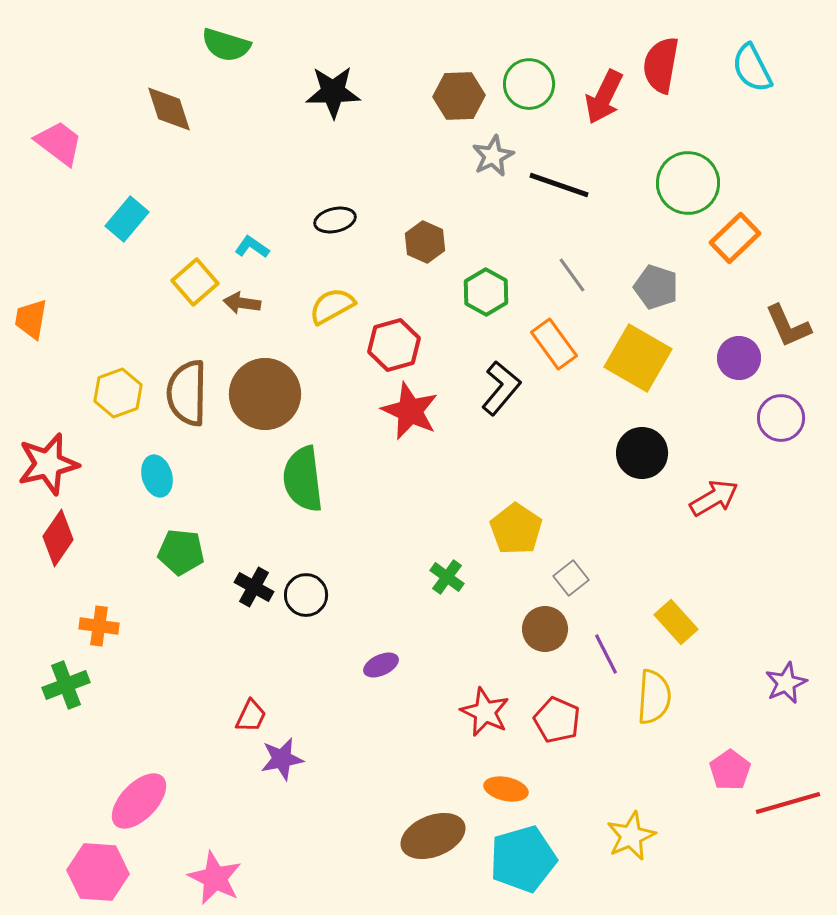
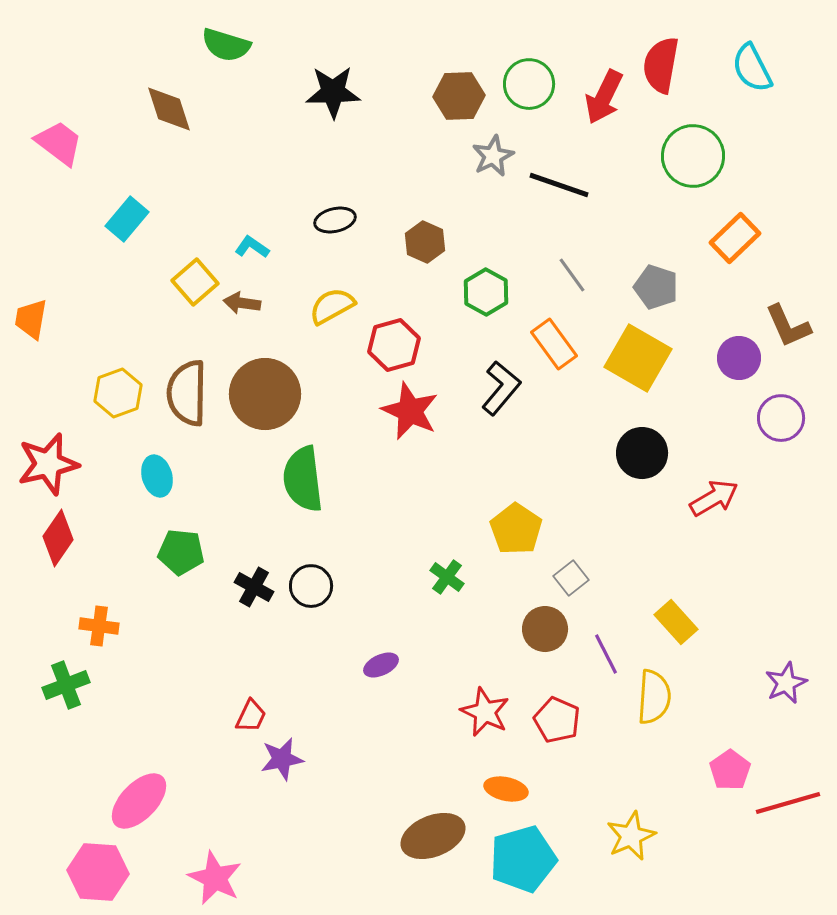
green circle at (688, 183): moved 5 px right, 27 px up
black circle at (306, 595): moved 5 px right, 9 px up
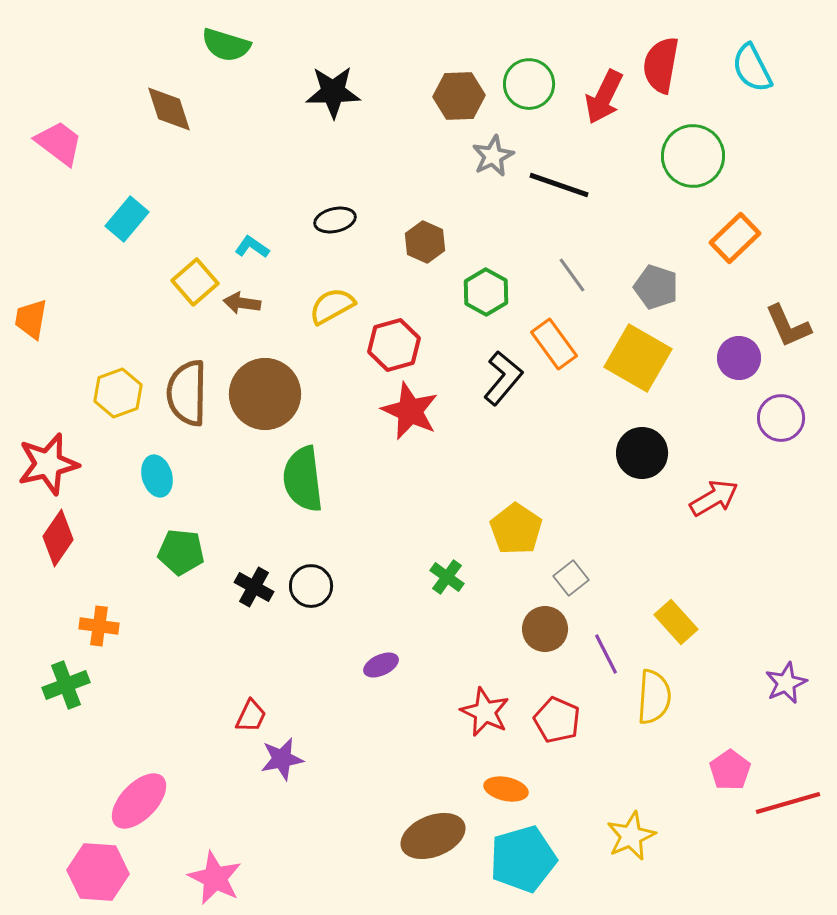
black L-shape at (501, 388): moved 2 px right, 10 px up
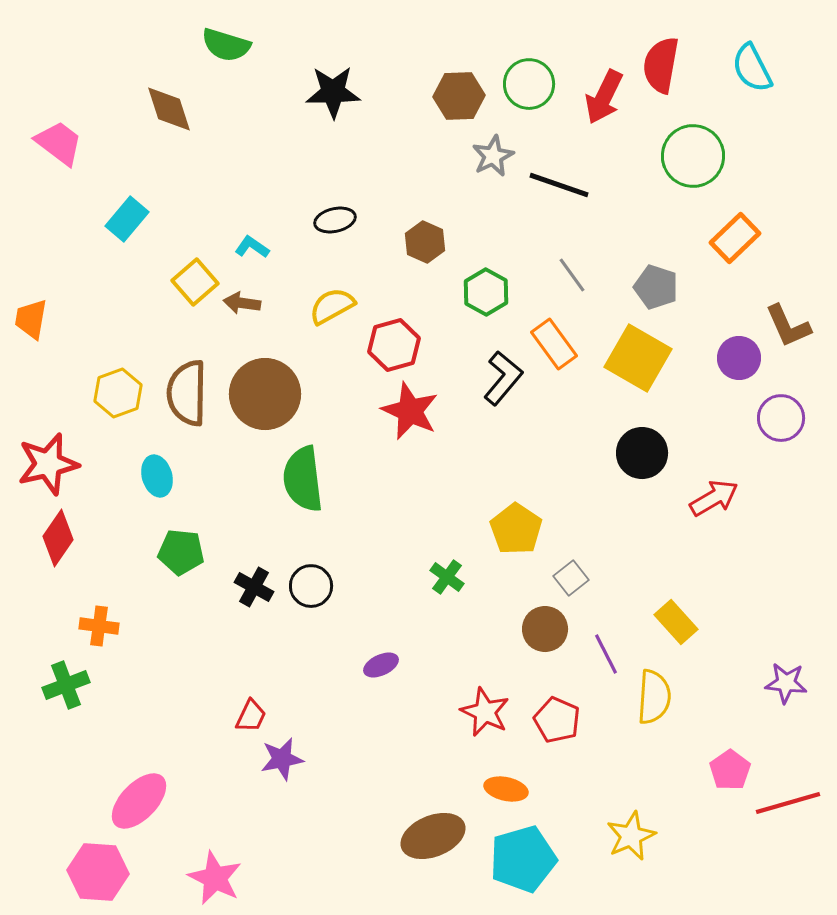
purple star at (786, 683): rotated 30 degrees clockwise
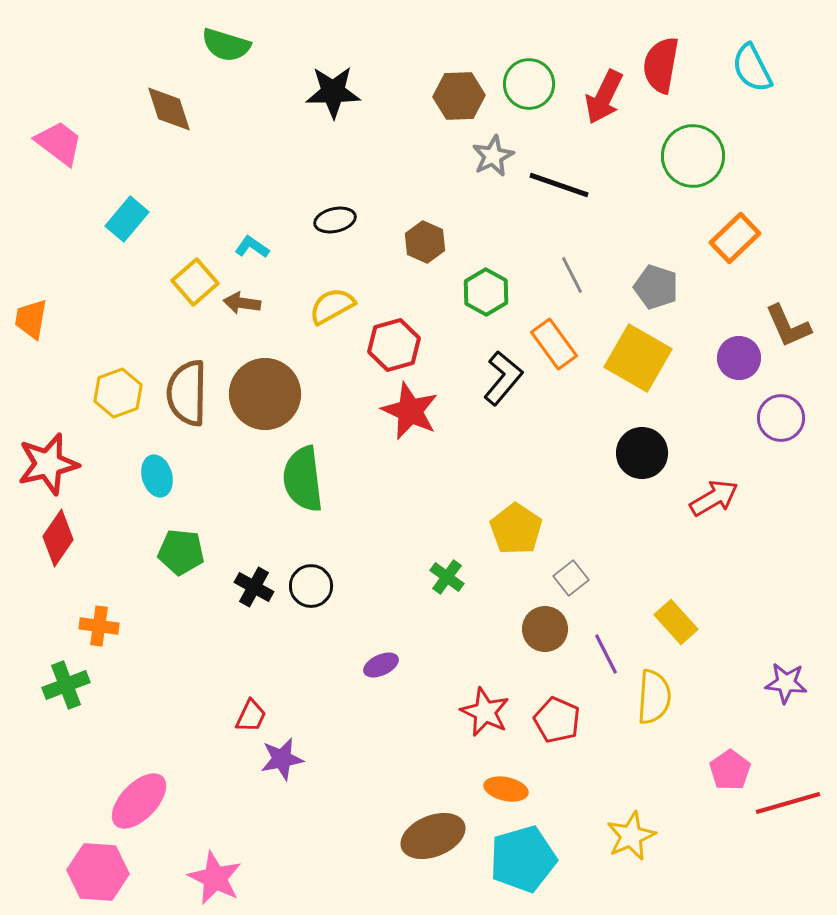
gray line at (572, 275): rotated 9 degrees clockwise
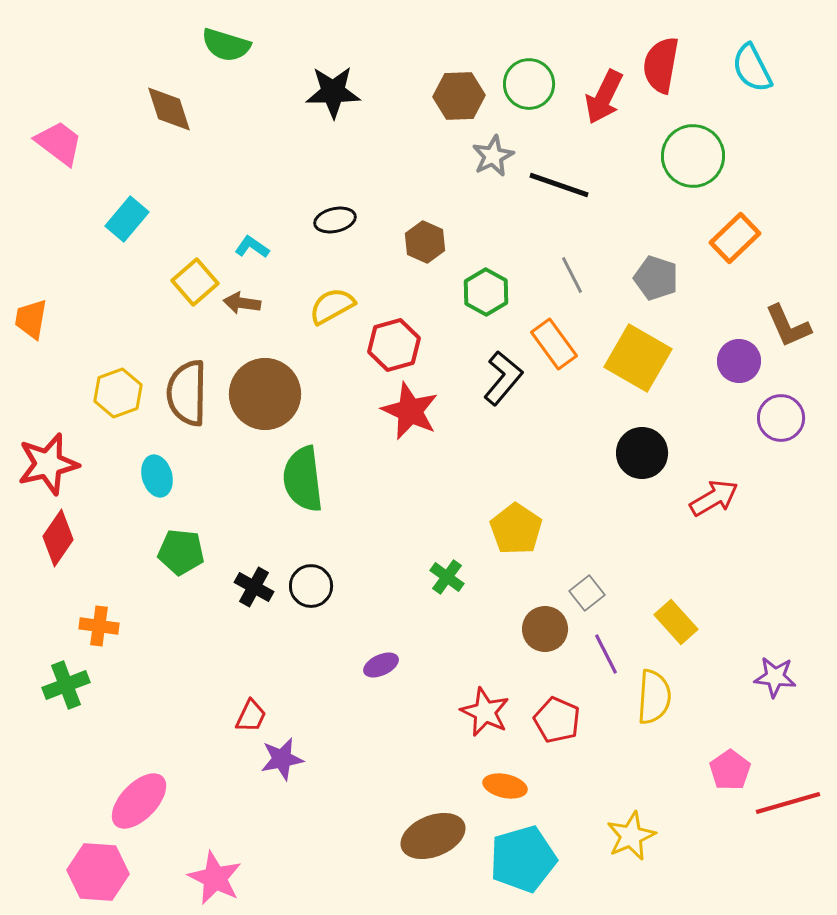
gray pentagon at (656, 287): moved 9 px up
purple circle at (739, 358): moved 3 px down
gray square at (571, 578): moved 16 px right, 15 px down
purple star at (786, 683): moved 11 px left, 6 px up
orange ellipse at (506, 789): moved 1 px left, 3 px up
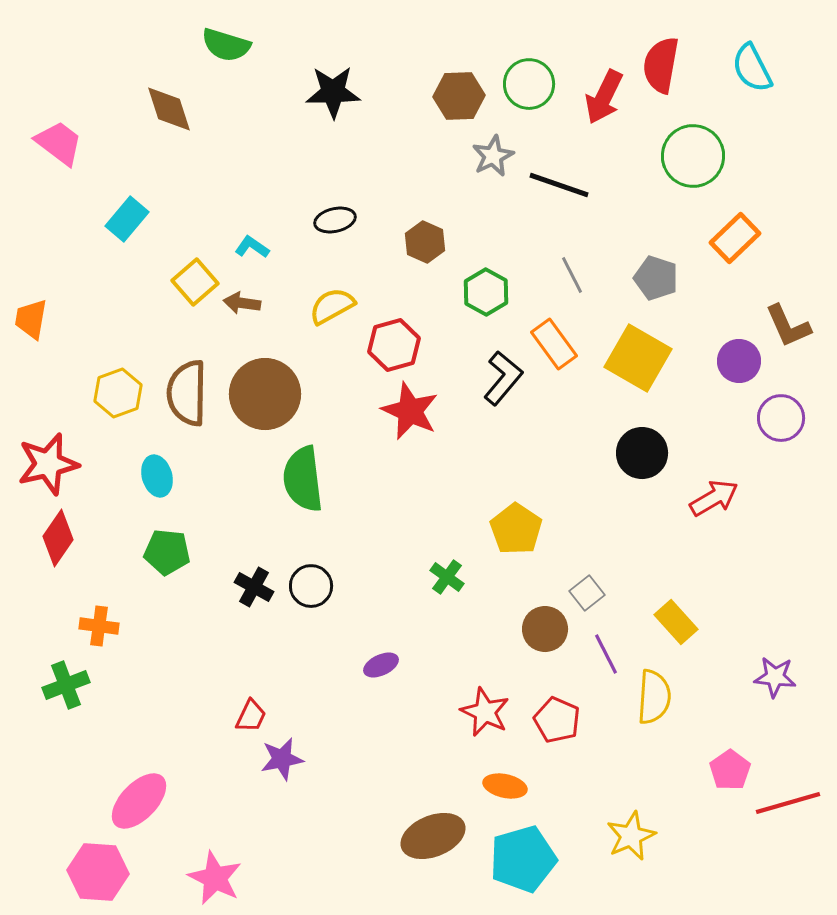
green pentagon at (181, 552): moved 14 px left
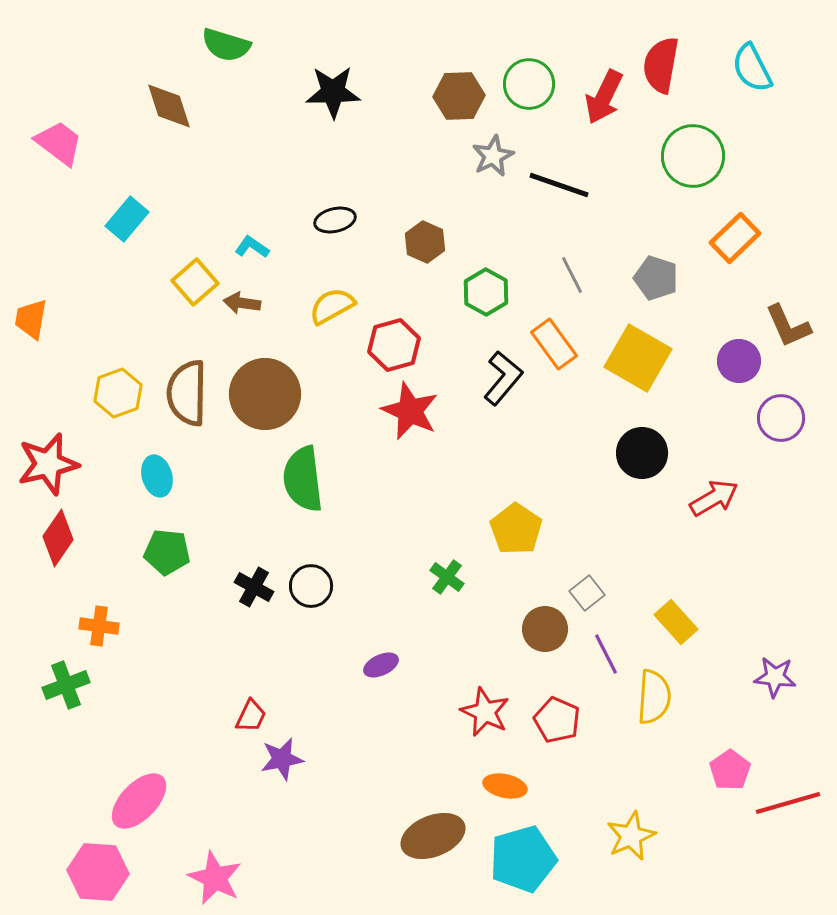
brown diamond at (169, 109): moved 3 px up
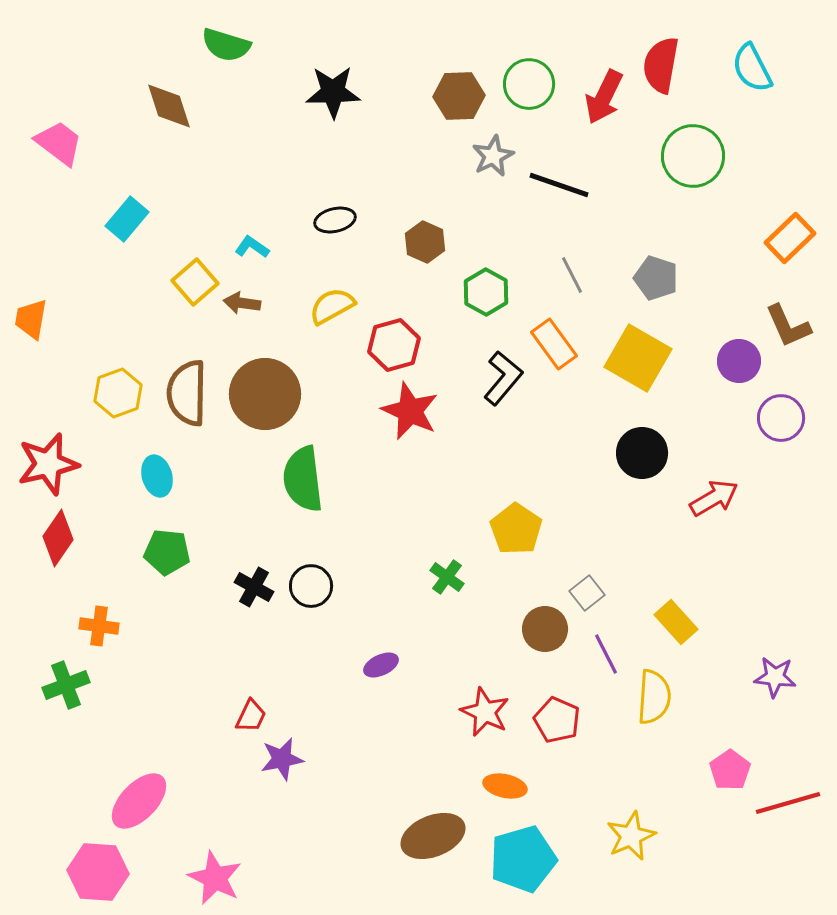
orange rectangle at (735, 238): moved 55 px right
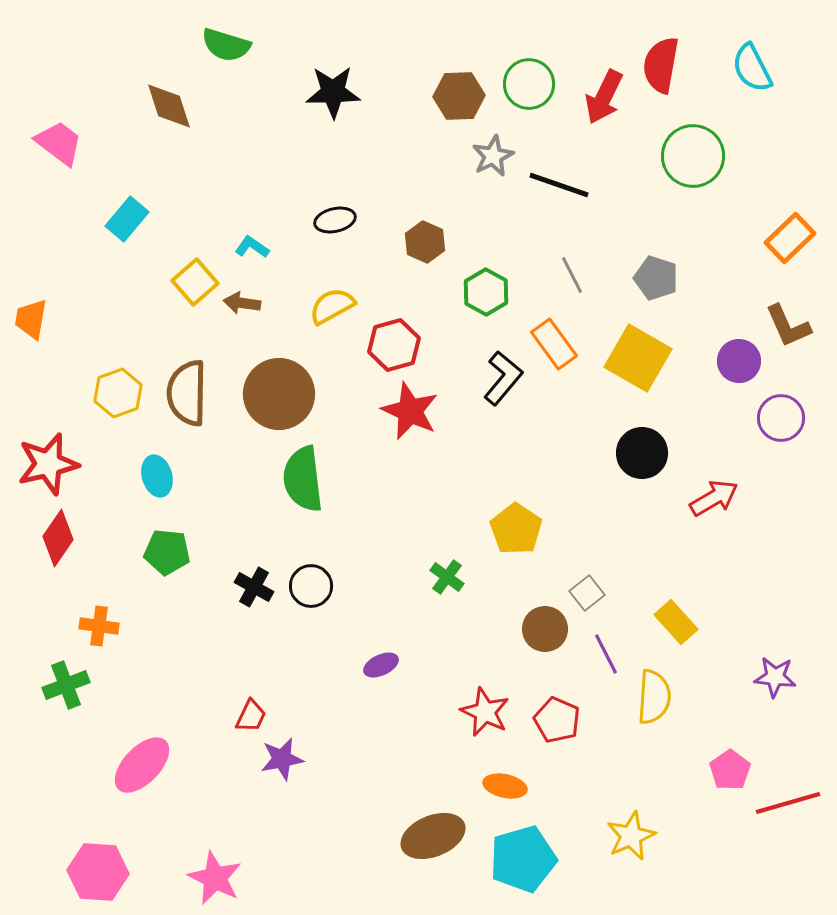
brown circle at (265, 394): moved 14 px right
pink ellipse at (139, 801): moved 3 px right, 36 px up
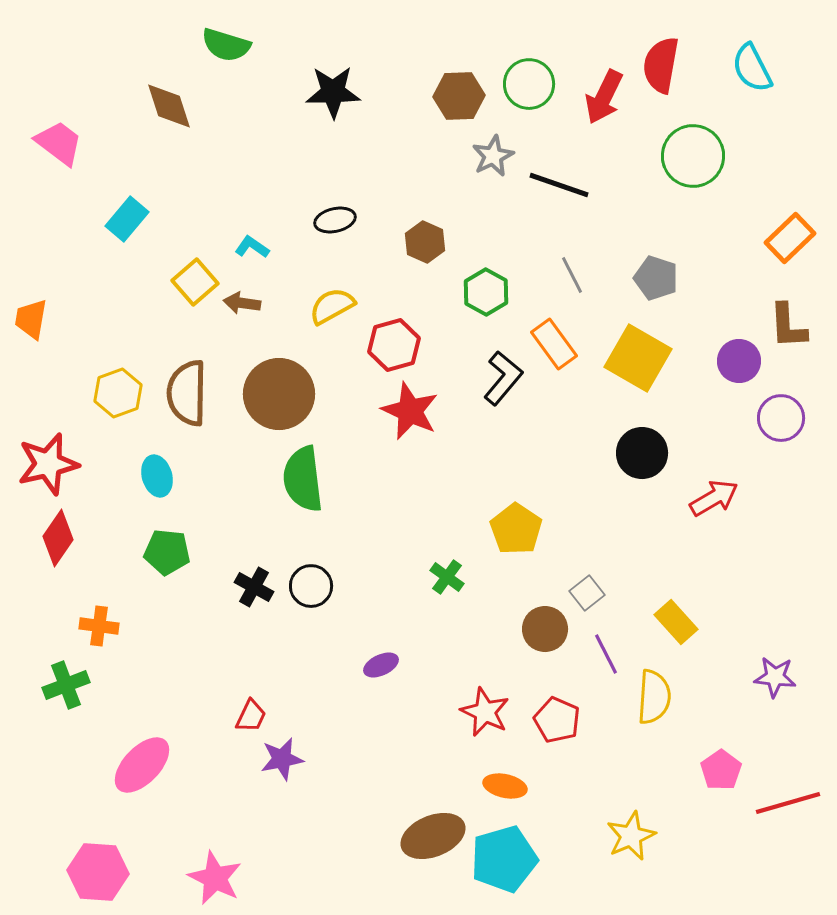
brown L-shape at (788, 326): rotated 21 degrees clockwise
pink pentagon at (730, 770): moved 9 px left
cyan pentagon at (523, 859): moved 19 px left
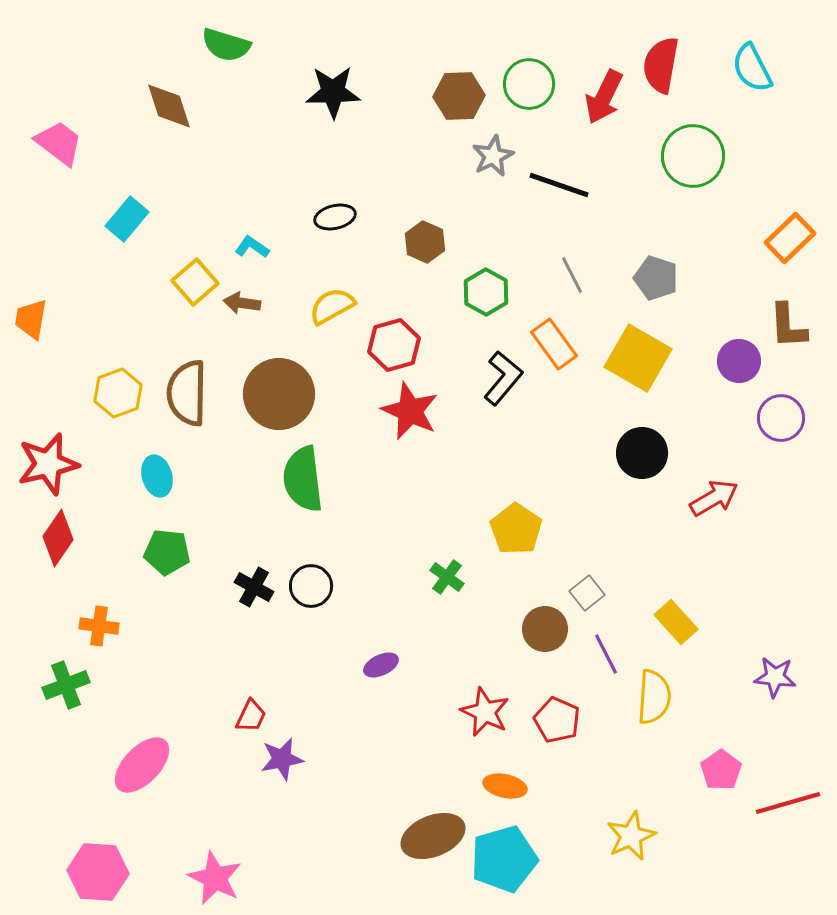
black ellipse at (335, 220): moved 3 px up
